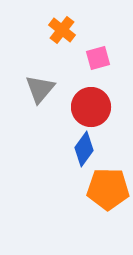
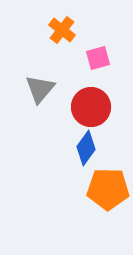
blue diamond: moved 2 px right, 1 px up
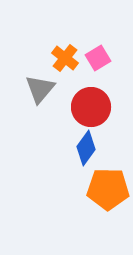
orange cross: moved 3 px right, 28 px down
pink square: rotated 15 degrees counterclockwise
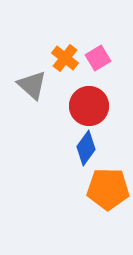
gray triangle: moved 8 px left, 4 px up; rotated 28 degrees counterclockwise
red circle: moved 2 px left, 1 px up
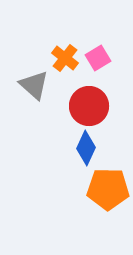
gray triangle: moved 2 px right
blue diamond: rotated 12 degrees counterclockwise
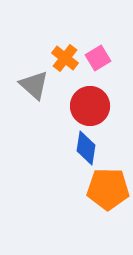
red circle: moved 1 px right
blue diamond: rotated 16 degrees counterclockwise
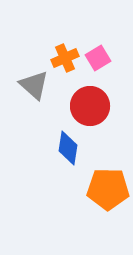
orange cross: rotated 28 degrees clockwise
blue diamond: moved 18 px left
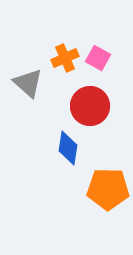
pink square: rotated 30 degrees counterclockwise
gray triangle: moved 6 px left, 2 px up
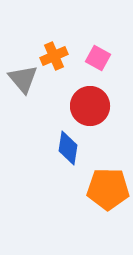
orange cross: moved 11 px left, 2 px up
gray triangle: moved 5 px left, 4 px up; rotated 8 degrees clockwise
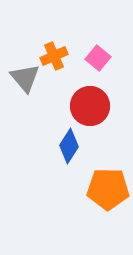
pink square: rotated 10 degrees clockwise
gray triangle: moved 2 px right, 1 px up
blue diamond: moved 1 px right, 2 px up; rotated 24 degrees clockwise
